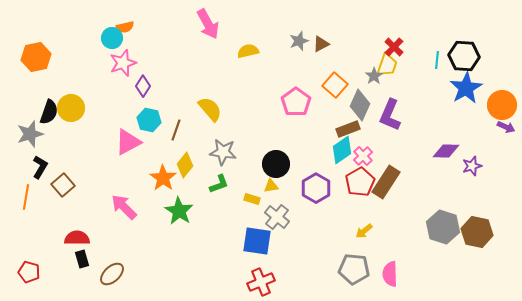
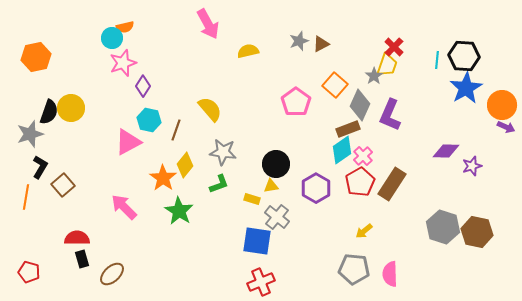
brown rectangle at (386, 182): moved 6 px right, 2 px down
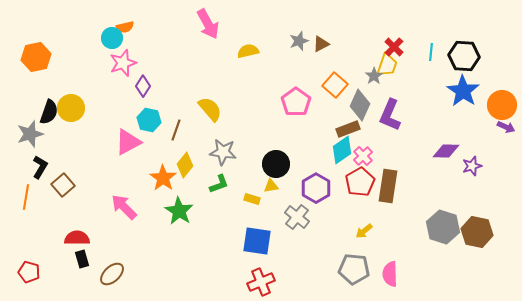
cyan line at (437, 60): moved 6 px left, 8 px up
blue star at (466, 88): moved 3 px left, 3 px down; rotated 8 degrees counterclockwise
brown rectangle at (392, 184): moved 4 px left, 2 px down; rotated 24 degrees counterclockwise
gray cross at (277, 217): moved 20 px right
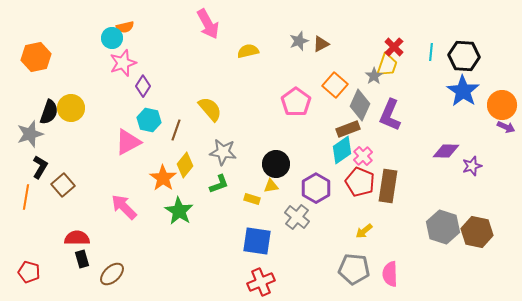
red pentagon at (360, 182): rotated 20 degrees counterclockwise
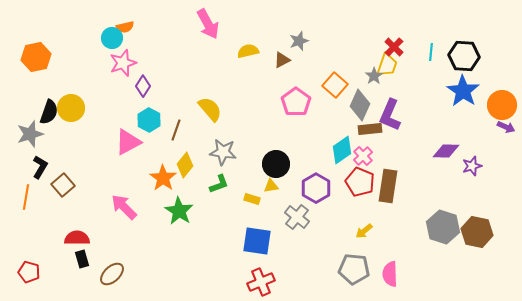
brown triangle at (321, 44): moved 39 px left, 16 px down
cyan hexagon at (149, 120): rotated 15 degrees clockwise
brown rectangle at (348, 129): moved 22 px right; rotated 15 degrees clockwise
